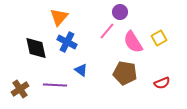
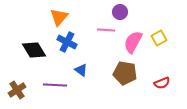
pink line: moved 1 px left, 1 px up; rotated 54 degrees clockwise
pink semicircle: rotated 60 degrees clockwise
black diamond: moved 2 px left, 2 px down; rotated 20 degrees counterclockwise
brown cross: moved 3 px left, 1 px down
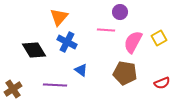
brown cross: moved 4 px left, 1 px up
